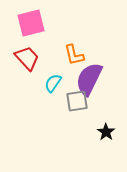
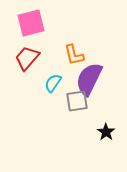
red trapezoid: rotated 96 degrees counterclockwise
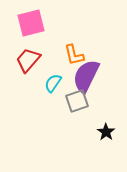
red trapezoid: moved 1 px right, 2 px down
purple semicircle: moved 3 px left, 3 px up
gray square: rotated 10 degrees counterclockwise
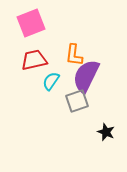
pink square: rotated 8 degrees counterclockwise
orange L-shape: rotated 20 degrees clockwise
red trapezoid: moved 6 px right; rotated 36 degrees clockwise
cyan semicircle: moved 2 px left, 2 px up
black star: rotated 12 degrees counterclockwise
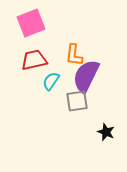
gray square: rotated 10 degrees clockwise
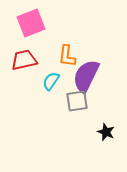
orange L-shape: moved 7 px left, 1 px down
red trapezoid: moved 10 px left
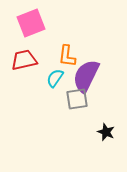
cyan semicircle: moved 4 px right, 3 px up
gray square: moved 2 px up
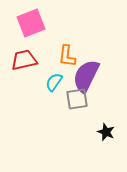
cyan semicircle: moved 1 px left, 4 px down
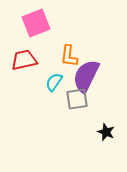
pink square: moved 5 px right
orange L-shape: moved 2 px right
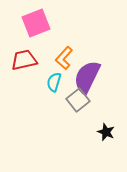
orange L-shape: moved 5 px left, 2 px down; rotated 35 degrees clockwise
purple semicircle: moved 1 px right, 1 px down
cyan semicircle: rotated 18 degrees counterclockwise
gray square: moved 1 px right, 1 px down; rotated 30 degrees counterclockwise
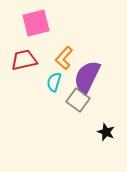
pink square: rotated 8 degrees clockwise
gray square: rotated 15 degrees counterclockwise
